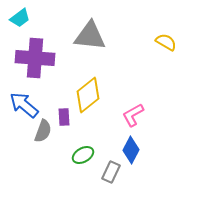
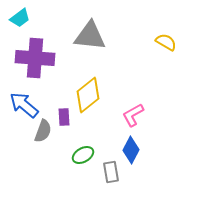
gray rectangle: rotated 35 degrees counterclockwise
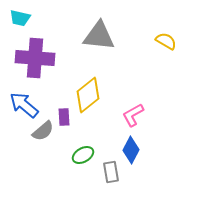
cyan trapezoid: rotated 50 degrees clockwise
gray triangle: moved 9 px right
yellow semicircle: moved 1 px up
gray semicircle: rotated 30 degrees clockwise
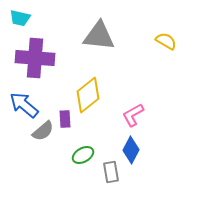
purple rectangle: moved 1 px right, 2 px down
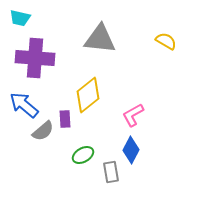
gray triangle: moved 1 px right, 3 px down
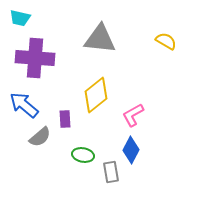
yellow diamond: moved 8 px right
gray semicircle: moved 3 px left, 6 px down
green ellipse: rotated 40 degrees clockwise
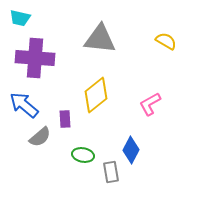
pink L-shape: moved 17 px right, 11 px up
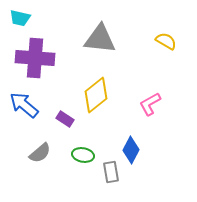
purple rectangle: rotated 54 degrees counterclockwise
gray semicircle: moved 16 px down
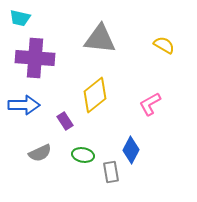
yellow semicircle: moved 2 px left, 4 px down
yellow diamond: moved 1 px left
blue arrow: rotated 140 degrees clockwise
purple rectangle: moved 2 px down; rotated 24 degrees clockwise
gray semicircle: rotated 15 degrees clockwise
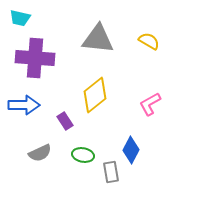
gray triangle: moved 2 px left
yellow semicircle: moved 15 px left, 4 px up
